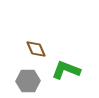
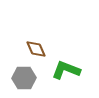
gray hexagon: moved 4 px left, 3 px up
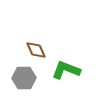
brown diamond: moved 1 px down
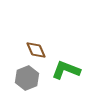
gray hexagon: moved 3 px right; rotated 20 degrees counterclockwise
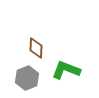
brown diamond: moved 2 px up; rotated 25 degrees clockwise
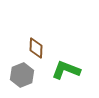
gray hexagon: moved 5 px left, 3 px up
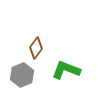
brown diamond: rotated 35 degrees clockwise
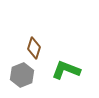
brown diamond: moved 2 px left; rotated 20 degrees counterclockwise
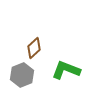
brown diamond: rotated 30 degrees clockwise
